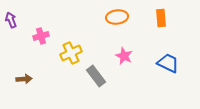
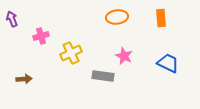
purple arrow: moved 1 px right, 1 px up
gray rectangle: moved 7 px right; rotated 45 degrees counterclockwise
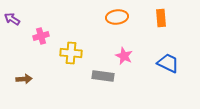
purple arrow: rotated 35 degrees counterclockwise
yellow cross: rotated 30 degrees clockwise
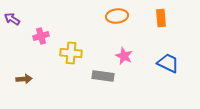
orange ellipse: moved 1 px up
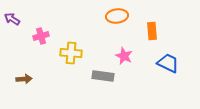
orange rectangle: moved 9 px left, 13 px down
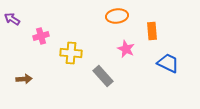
pink star: moved 2 px right, 7 px up
gray rectangle: rotated 40 degrees clockwise
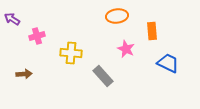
pink cross: moved 4 px left
brown arrow: moved 5 px up
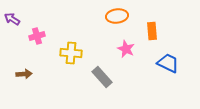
gray rectangle: moved 1 px left, 1 px down
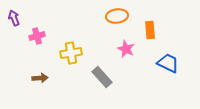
purple arrow: moved 2 px right, 1 px up; rotated 35 degrees clockwise
orange rectangle: moved 2 px left, 1 px up
yellow cross: rotated 15 degrees counterclockwise
brown arrow: moved 16 px right, 4 px down
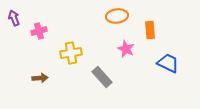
pink cross: moved 2 px right, 5 px up
